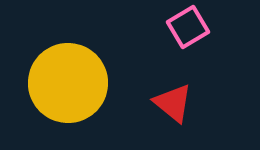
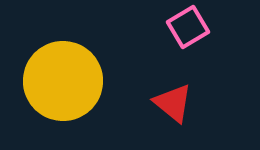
yellow circle: moved 5 px left, 2 px up
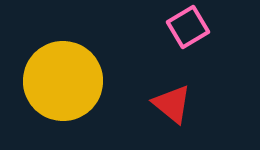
red triangle: moved 1 px left, 1 px down
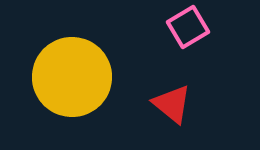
yellow circle: moved 9 px right, 4 px up
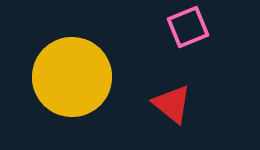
pink square: rotated 9 degrees clockwise
